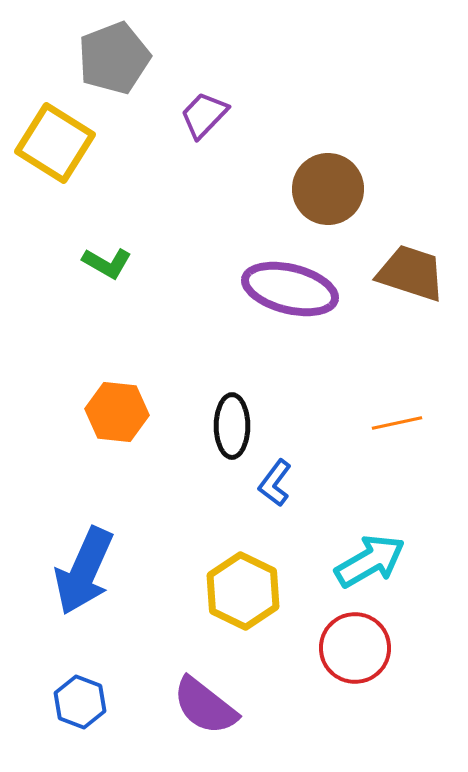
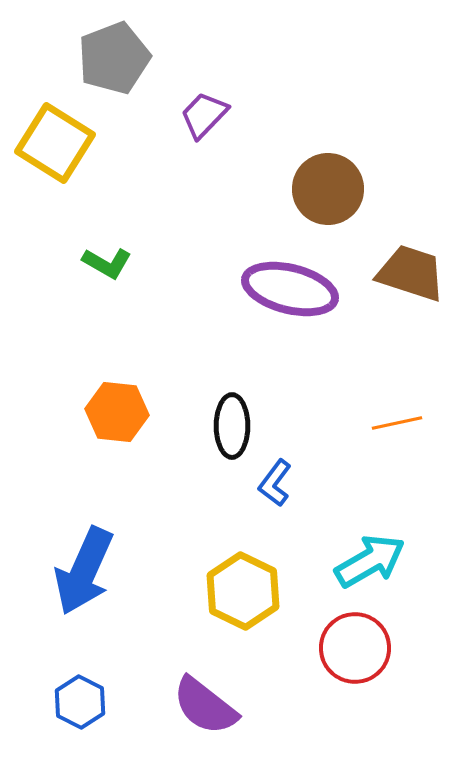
blue hexagon: rotated 6 degrees clockwise
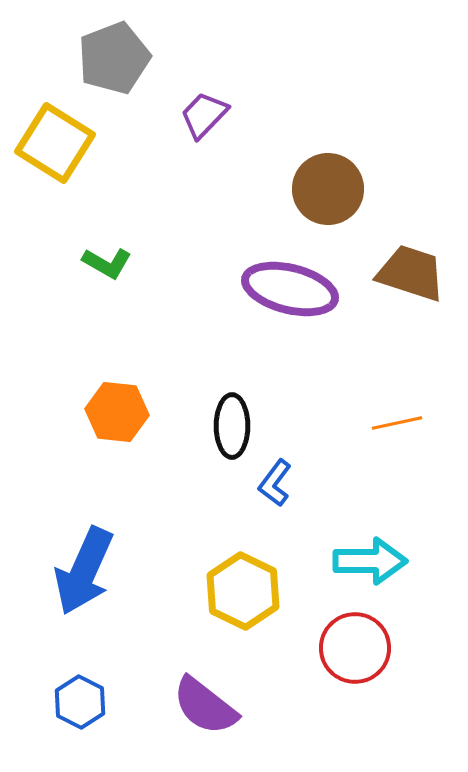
cyan arrow: rotated 30 degrees clockwise
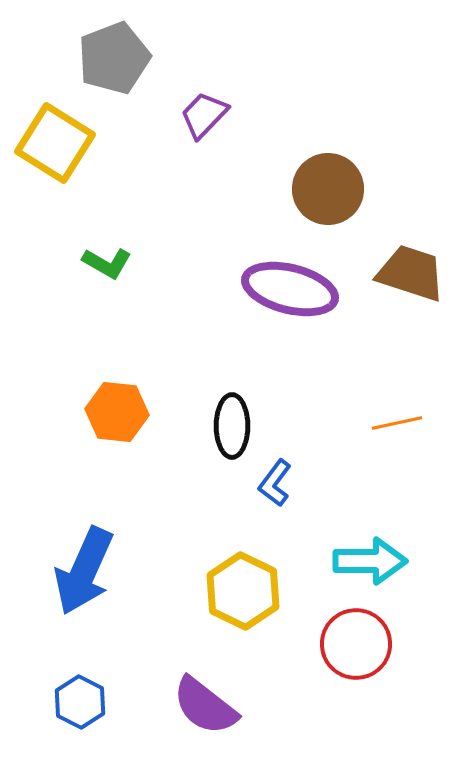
red circle: moved 1 px right, 4 px up
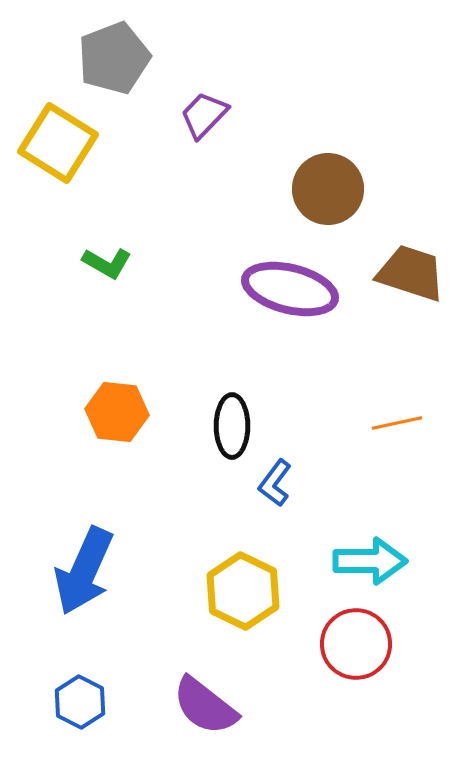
yellow square: moved 3 px right
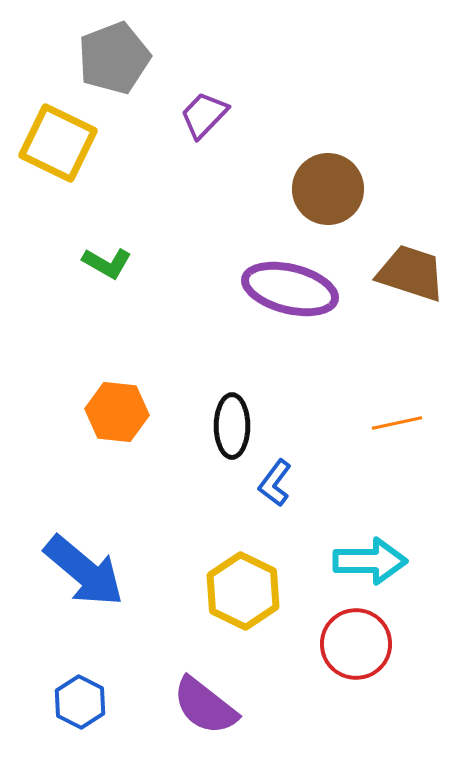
yellow square: rotated 6 degrees counterclockwise
blue arrow: rotated 74 degrees counterclockwise
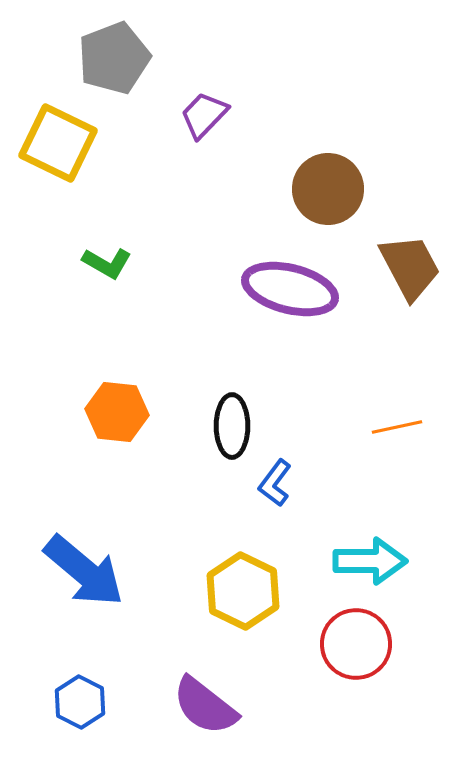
brown trapezoid: moved 1 px left, 6 px up; rotated 44 degrees clockwise
orange line: moved 4 px down
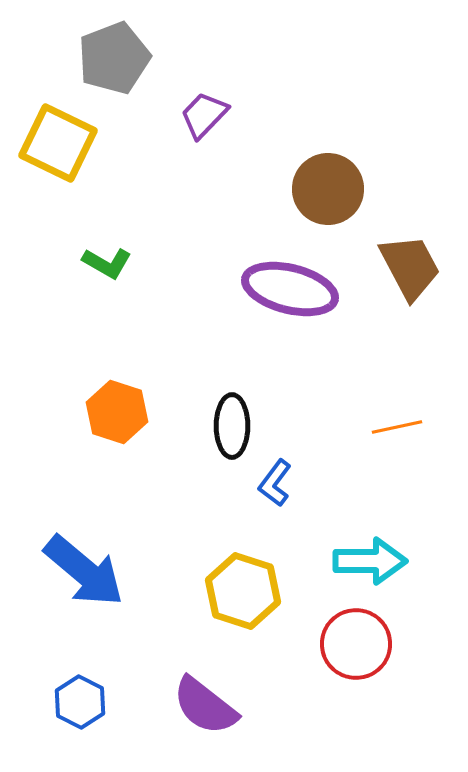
orange hexagon: rotated 12 degrees clockwise
yellow hexagon: rotated 8 degrees counterclockwise
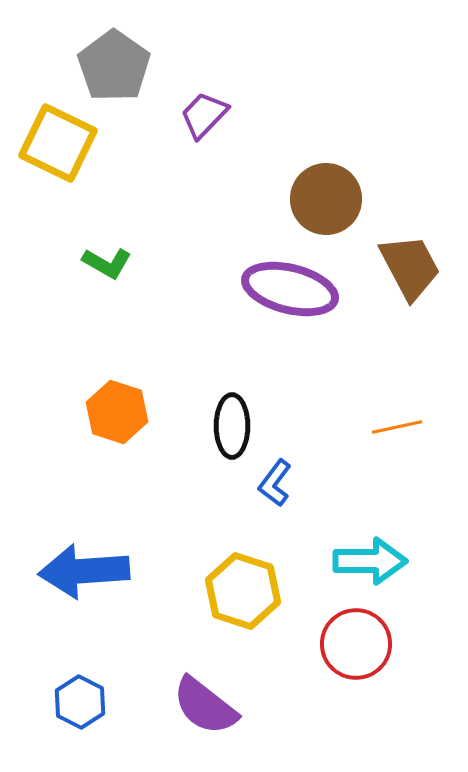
gray pentagon: moved 8 px down; rotated 16 degrees counterclockwise
brown circle: moved 2 px left, 10 px down
blue arrow: rotated 136 degrees clockwise
